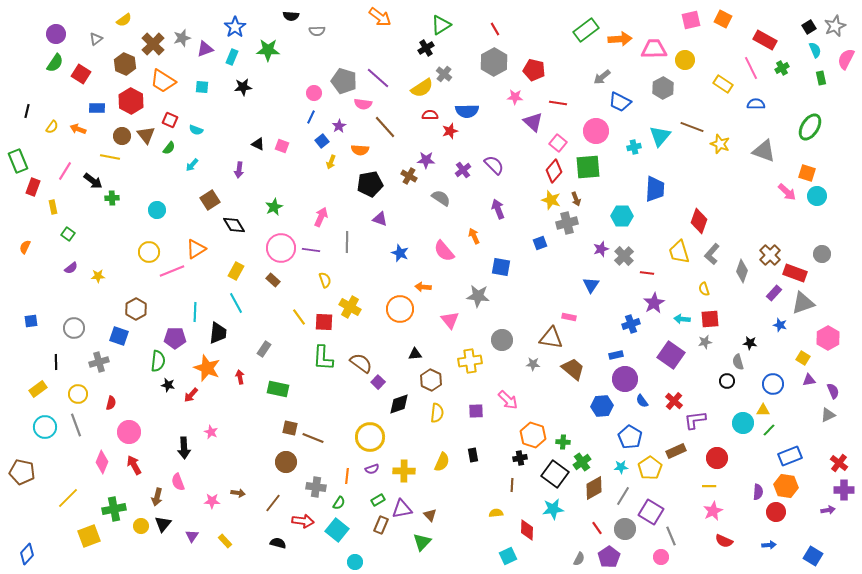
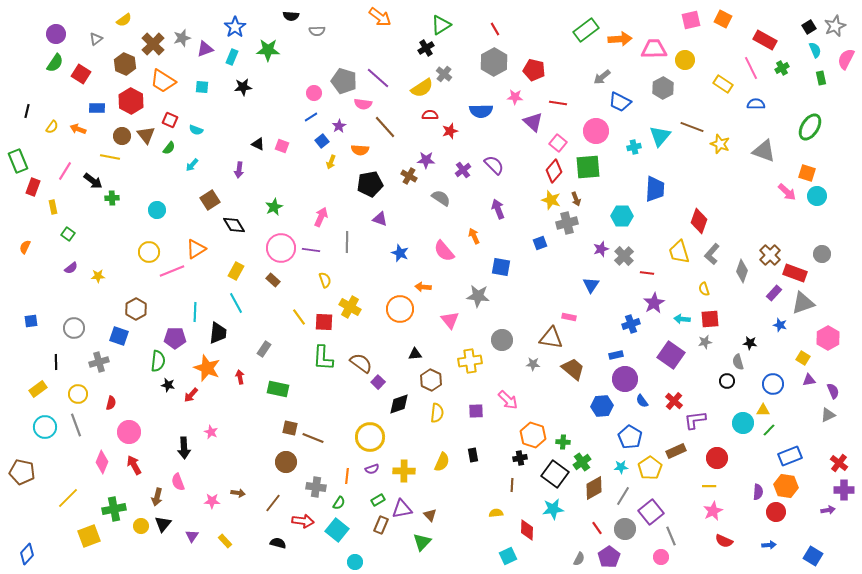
blue semicircle at (467, 111): moved 14 px right
blue line at (311, 117): rotated 32 degrees clockwise
purple square at (651, 512): rotated 20 degrees clockwise
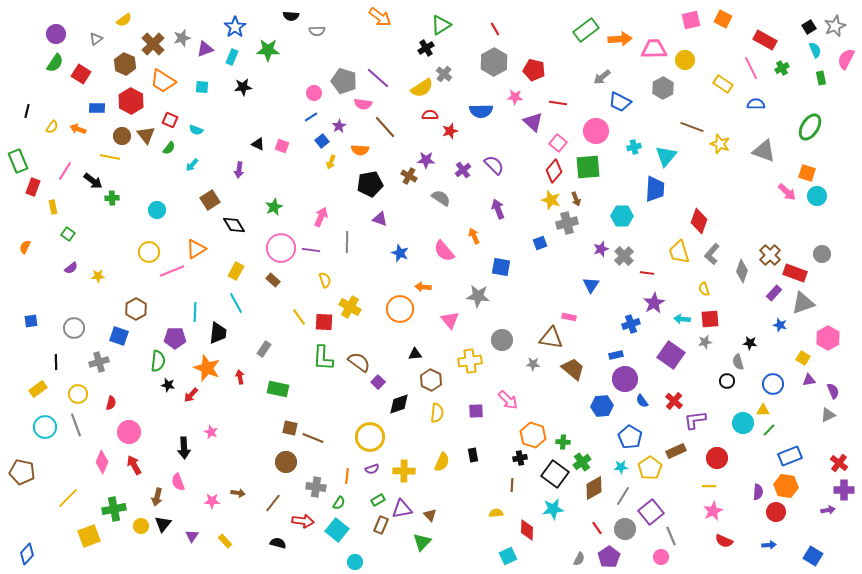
cyan triangle at (660, 136): moved 6 px right, 20 px down
brown semicircle at (361, 363): moved 2 px left, 1 px up
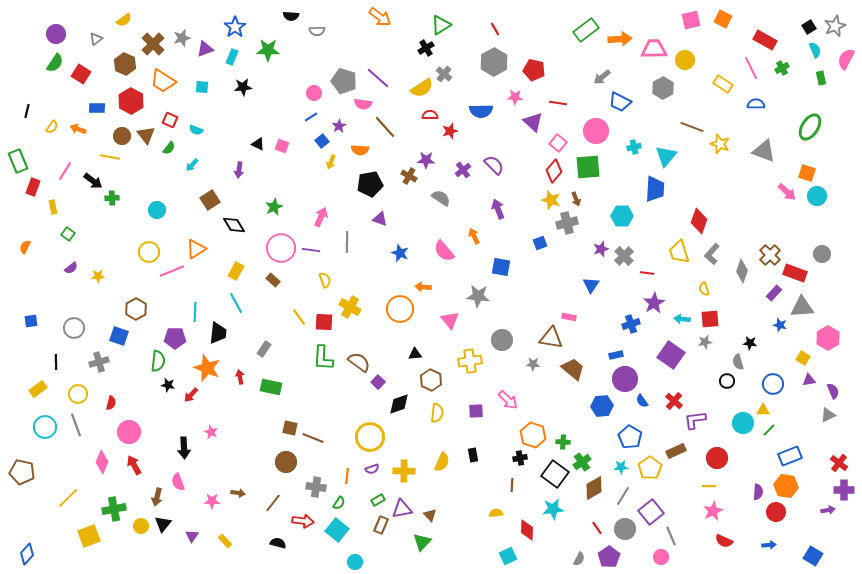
gray triangle at (803, 303): moved 1 px left, 4 px down; rotated 15 degrees clockwise
green rectangle at (278, 389): moved 7 px left, 2 px up
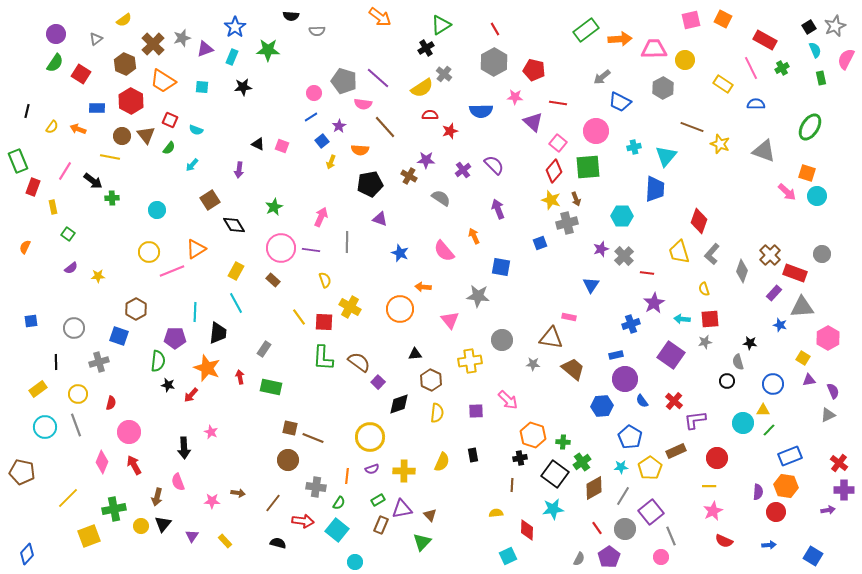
brown circle at (286, 462): moved 2 px right, 2 px up
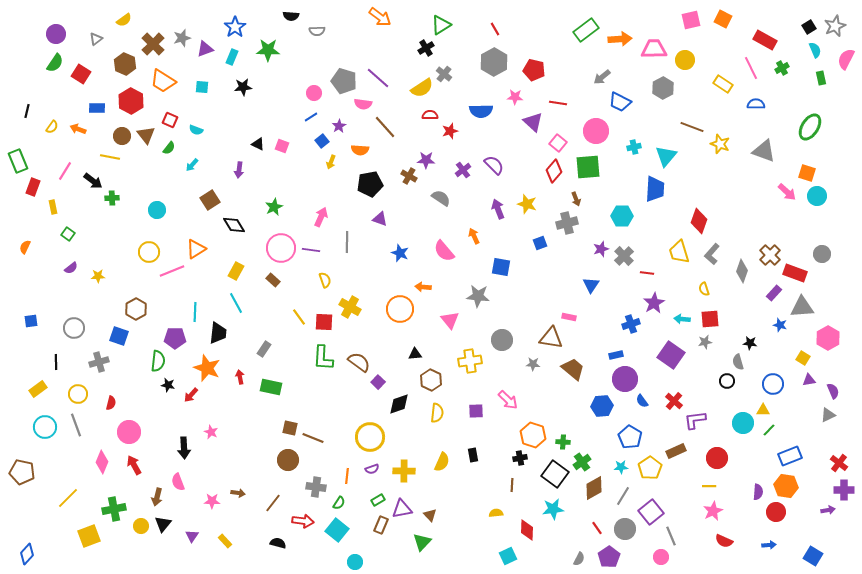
yellow star at (551, 200): moved 24 px left, 4 px down
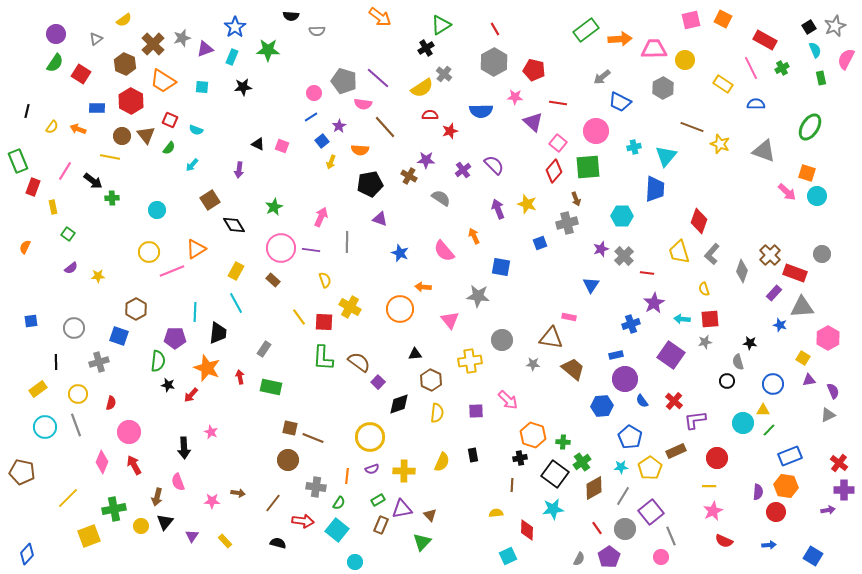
black triangle at (163, 524): moved 2 px right, 2 px up
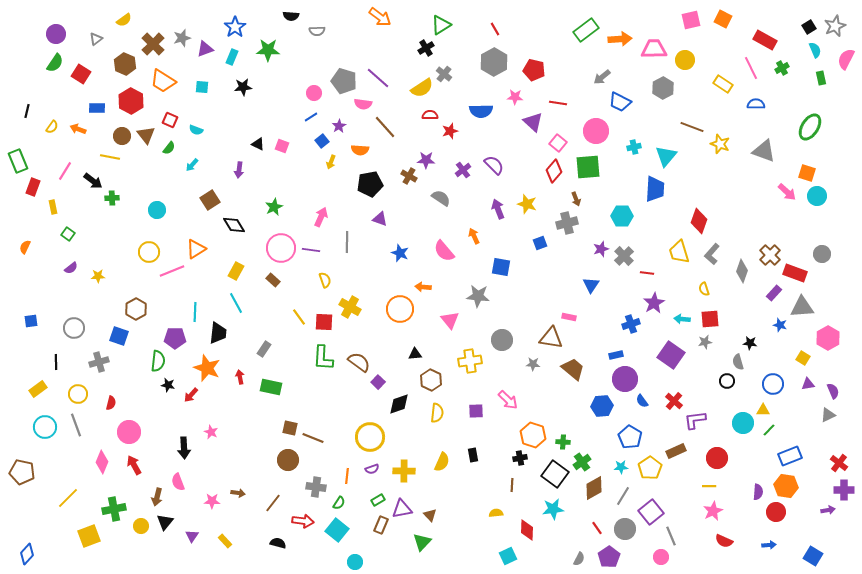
purple triangle at (809, 380): moved 1 px left, 4 px down
